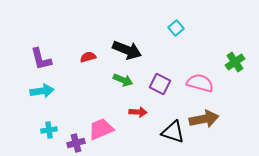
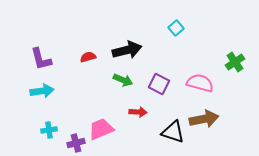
black arrow: rotated 36 degrees counterclockwise
purple square: moved 1 px left
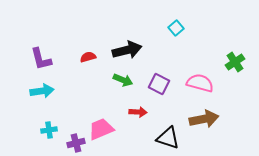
black triangle: moved 5 px left, 6 px down
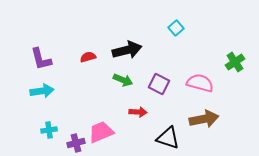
pink trapezoid: moved 3 px down
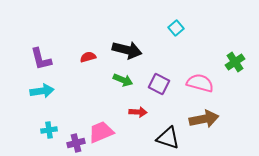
black arrow: rotated 28 degrees clockwise
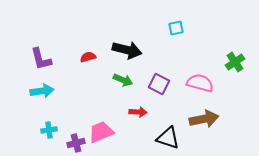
cyan square: rotated 28 degrees clockwise
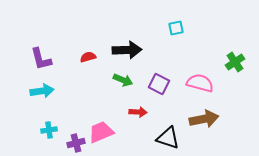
black arrow: rotated 16 degrees counterclockwise
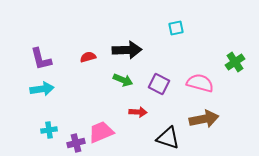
cyan arrow: moved 2 px up
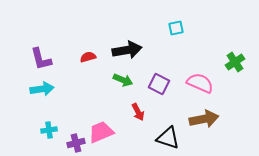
black arrow: rotated 8 degrees counterclockwise
pink semicircle: rotated 8 degrees clockwise
red arrow: rotated 60 degrees clockwise
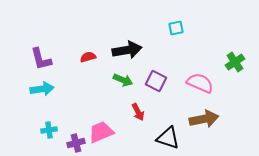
purple square: moved 3 px left, 3 px up
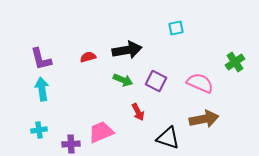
cyan arrow: rotated 90 degrees counterclockwise
cyan cross: moved 10 px left
purple cross: moved 5 px left, 1 px down; rotated 12 degrees clockwise
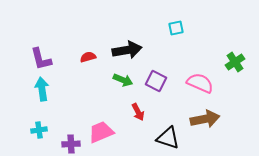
brown arrow: moved 1 px right
